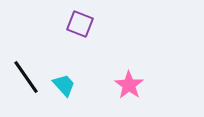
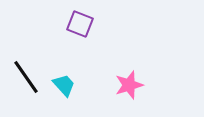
pink star: rotated 20 degrees clockwise
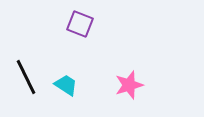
black line: rotated 9 degrees clockwise
cyan trapezoid: moved 2 px right; rotated 15 degrees counterclockwise
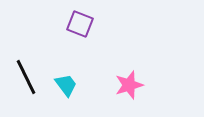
cyan trapezoid: rotated 20 degrees clockwise
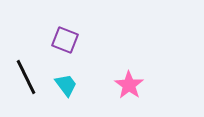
purple square: moved 15 px left, 16 px down
pink star: rotated 20 degrees counterclockwise
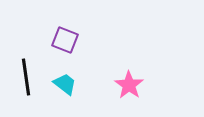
black line: rotated 18 degrees clockwise
cyan trapezoid: moved 1 px left, 1 px up; rotated 15 degrees counterclockwise
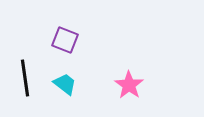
black line: moved 1 px left, 1 px down
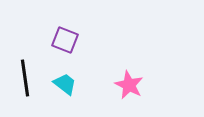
pink star: rotated 8 degrees counterclockwise
